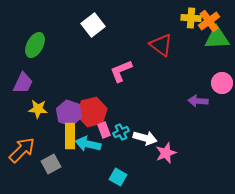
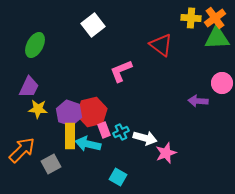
orange cross: moved 6 px right, 3 px up
purple trapezoid: moved 6 px right, 4 px down
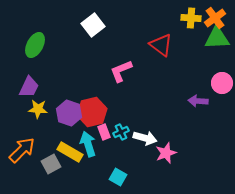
pink rectangle: moved 2 px down
yellow rectangle: moved 16 px down; rotated 60 degrees counterclockwise
cyan arrow: rotated 60 degrees clockwise
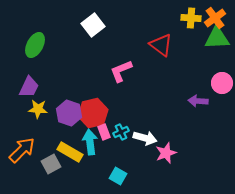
red hexagon: moved 1 px right, 1 px down
cyan arrow: moved 2 px right, 2 px up; rotated 10 degrees clockwise
cyan square: moved 1 px up
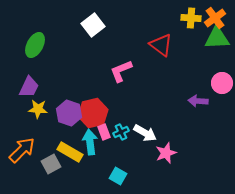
white arrow: moved 5 px up; rotated 15 degrees clockwise
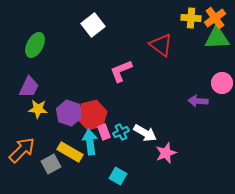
red hexagon: moved 1 px left, 2 px down
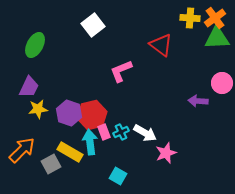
yellow cross: moved 1 px left
yellow star: rotated 12 degrees counterclockwise
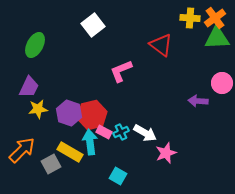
pink rectangle: rotated 42 degrees counterclockwise
